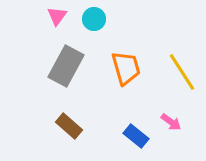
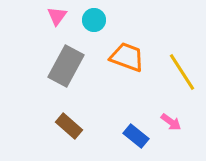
cyan circle: moved 1 px down
orange trapezoid: moved 1 px right, 11 px up; rotated 54 degrees counterclockwise
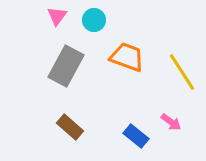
brown rectangle: moved 1 px right, 1 px down
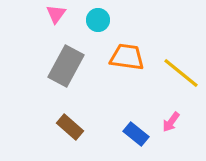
pink triangle: moved 1 px left, 2 px up
cyan circle: moved 4 px right
orange trapezoid: rotated 12 degrees counterclockwise
yellow line: moved 1 px left, 1 px down; rotated 18 degrees counterclockwise
pink arrow: rotated 90 degrees clockwise
blue rectangle: moved 2 px up
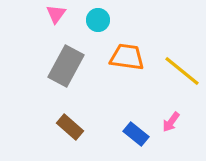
yellow line: moved 1 px right, 2 px up
